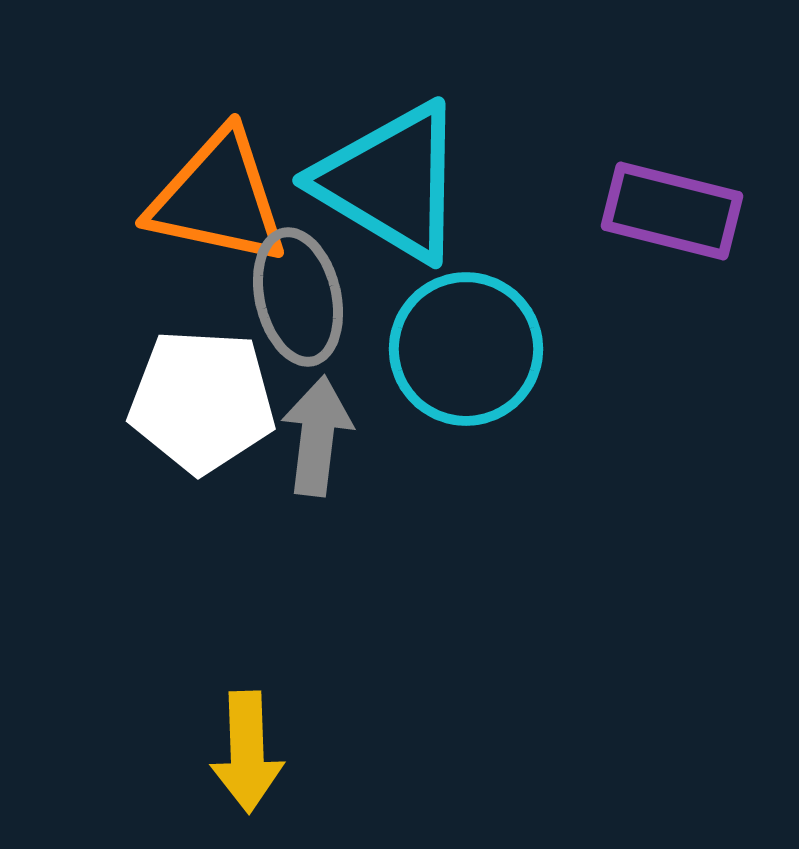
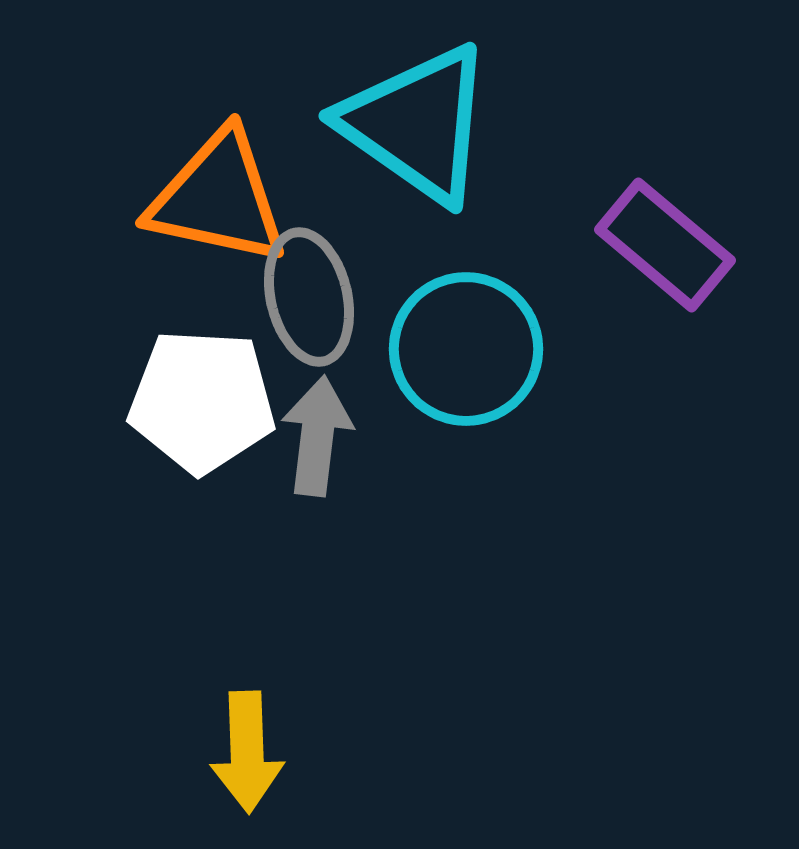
cyan triangle: moved 26 px right, 58 px up; rotated 4 degrees clockwise
purple rectangle: moved 7 px left, 34 px down; rotated 26 degrees clockwise
gray ellipse: moved 11 px right
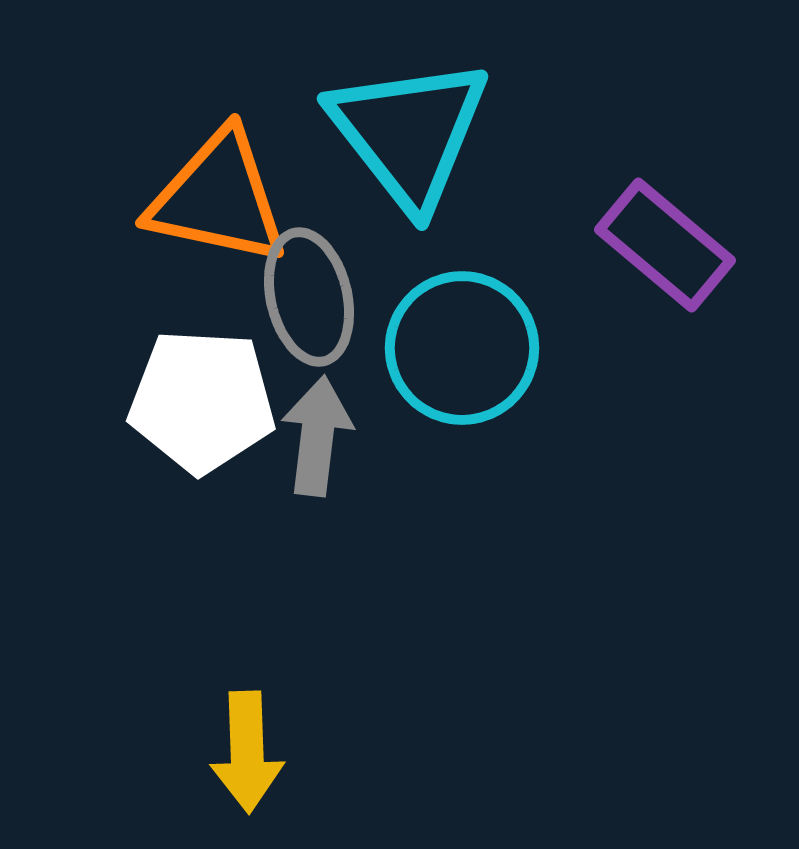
cyan triangle: moved 8 px left, 9 px down; rotated 17 degrees clockwise
cyan circle: moved 4 px left, 1 px up
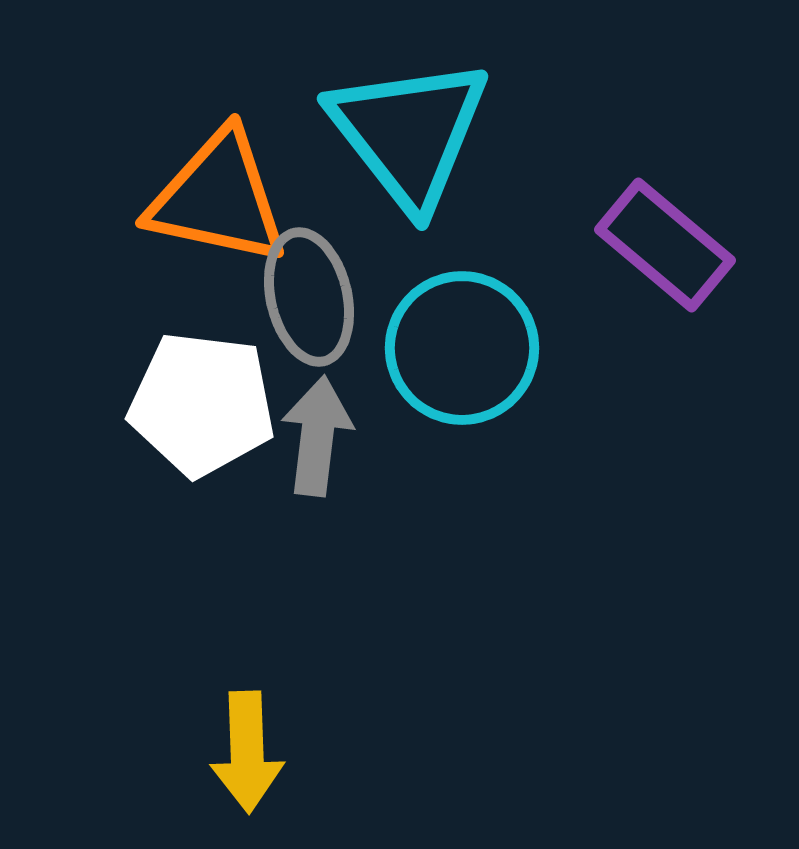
white pentagon: moved 3 px down; rotated 4 degrees clockwise
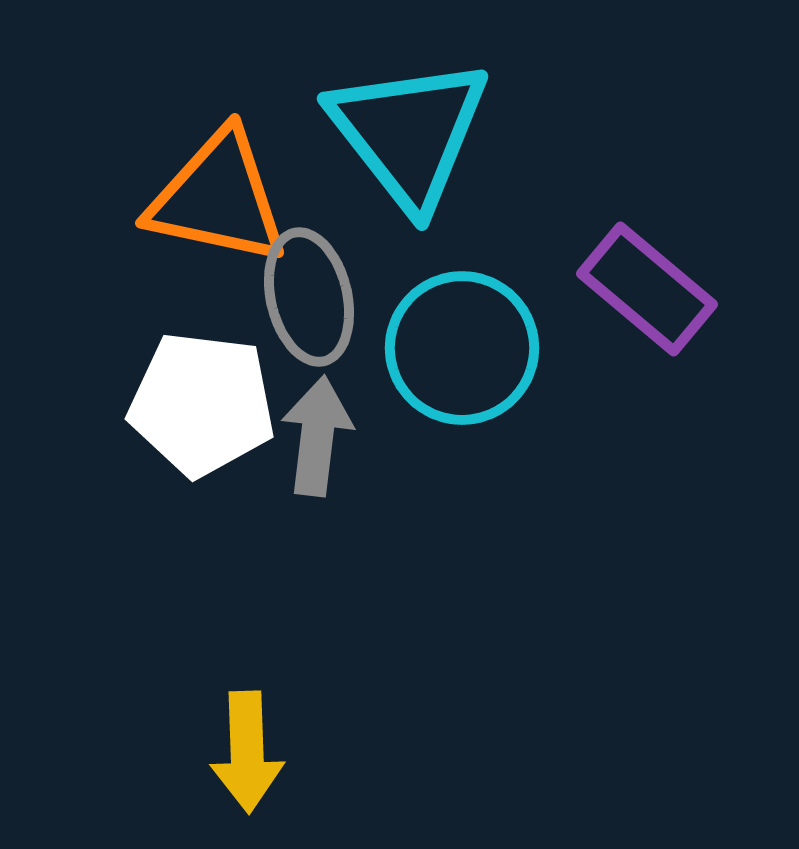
purple rectangle: moved 18 px left, 44 px down
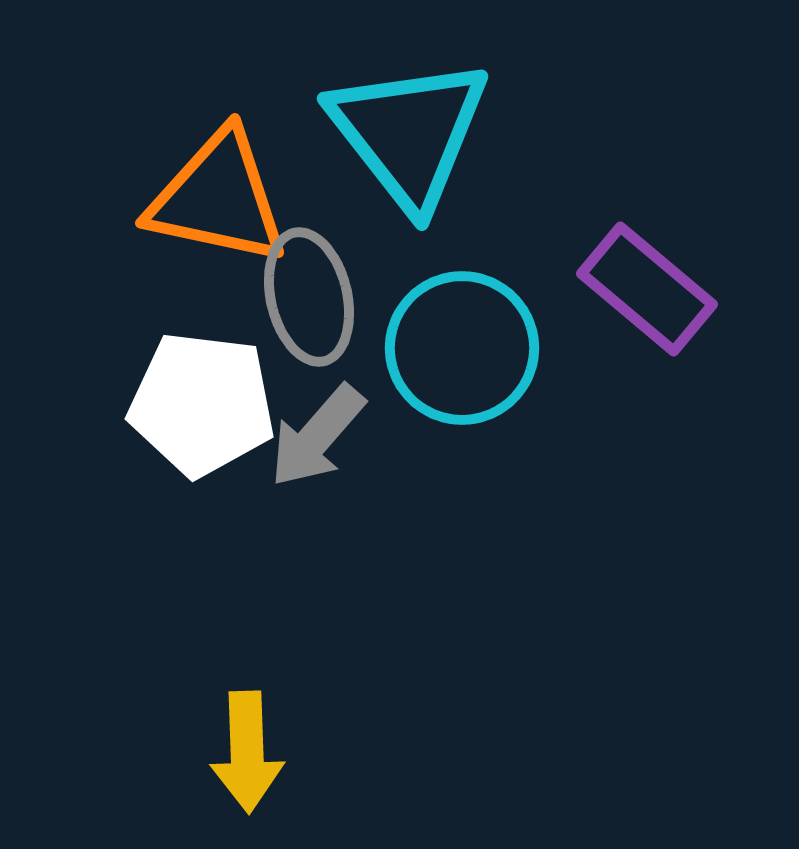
gray arrow: rotated 146 degrees counterclockwise
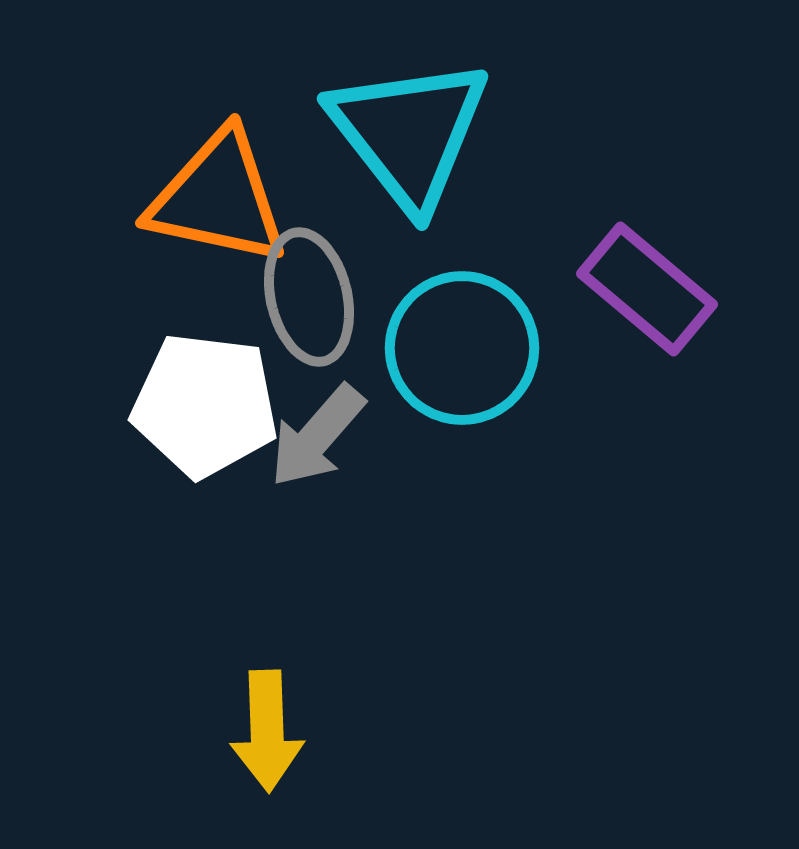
white pentagon: moved 3 px right, 1 px down
yellow arrow: moved 20 px right, 21 px up
